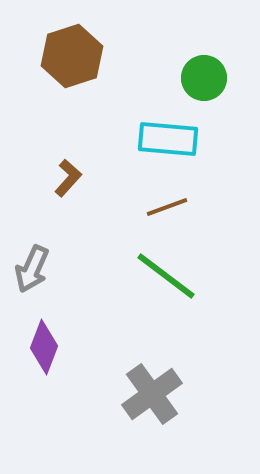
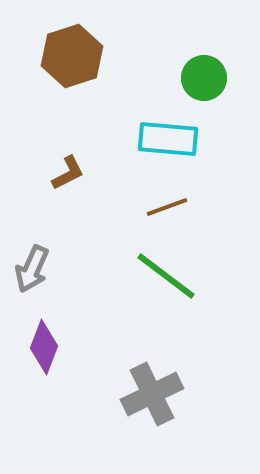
brown L-shape: moved 5 px up; rotated 21 degrees clockwise
gray cross: rotated 10 degrees clockwise
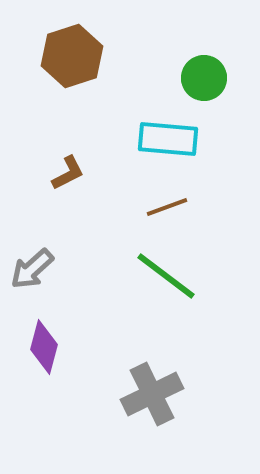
gray arrow: rotated 24 degrees clockwise
purple diamond: rotated 6 degrees counterclockwise
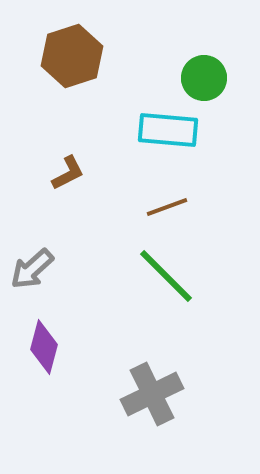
cyan rectangle: moved 9 px up
green line: rotated 8 degrees clockwise
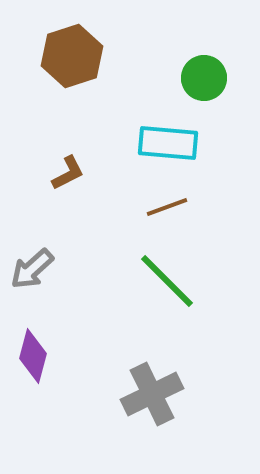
cyan rectangle: moved 13 px down
green line: moved 1 px right, 5 px down
purple diamond: moved 11 px left, 9 px down
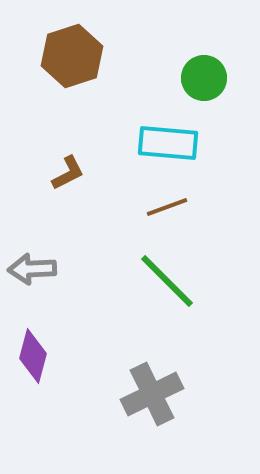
gray arrow: rotated 39 degrees clockwise
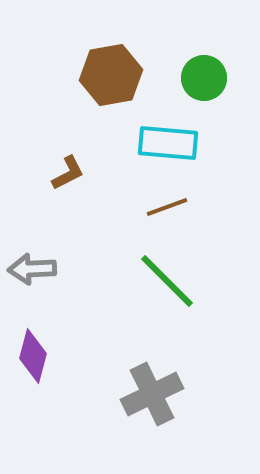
brown hexagon: moved 39 px right, 19 px down; rotated 8 degrees clockwise
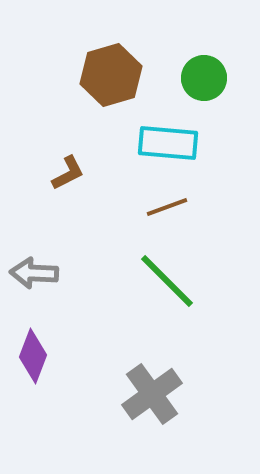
brown hexagon: rotated 6 degrees counterclockwise
gray arrow: moved 2 px right, 4 px down; rotated 6 degrees clockwise
purple diamond: rotated 6 degrees clockwise
gray cross: rotated 10 degrees counterclockwise
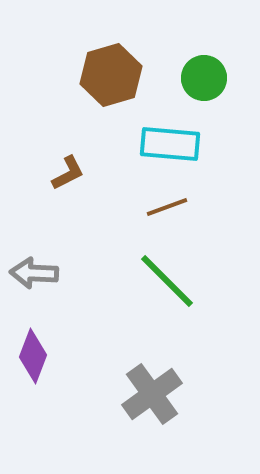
cyan rectangle: moved 2 px right, 1 px down
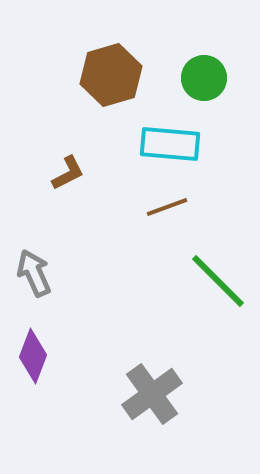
gray arrow: rotated 63 degrees clockwise
green line: moved 51 px right
